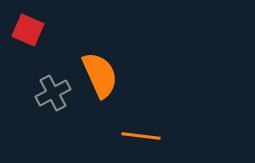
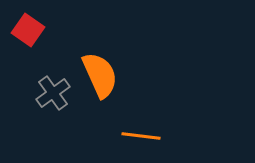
red square: rotated 12 degrees clockwise
gray cross: rotated 8 degrees counterclockwise
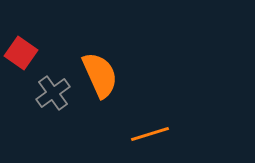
red square: moved 7 px left, 23 px down
orange line: moved 9 px right, 2 px up; rotated 24 degrees counterclockwise
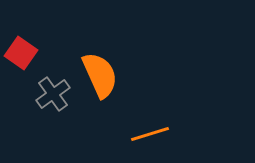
gray cross: moved 1 px down
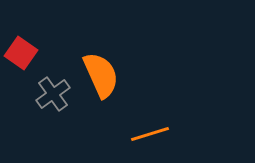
orange semicircle: moved 1 px right
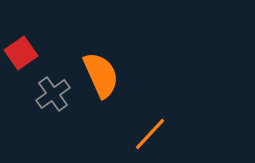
red square: rotated 20 degrees clockwise
orange line: rotated 30 degrees counterclockwise
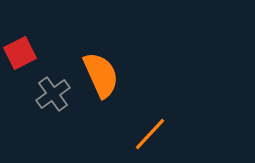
red square: moved 1 px left; rotated 8 degrees clockwise
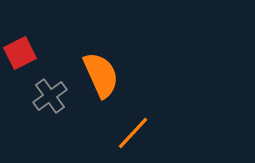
gray cross: moved 3 px left, 2 px down
orange line: moved 17 px left, 1 px up
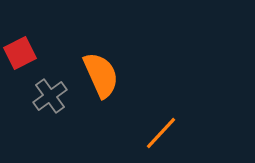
orange line: moved 28 px right
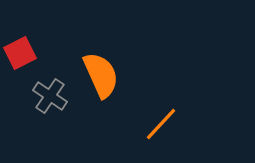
gray cross: rotated 20 degrees counterclockwise
orange line: moved 9 px up
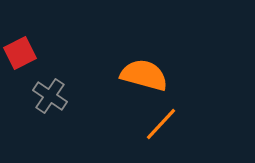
orange semicircle: moved 43 px right; rotated 51 degrees counterclockwise
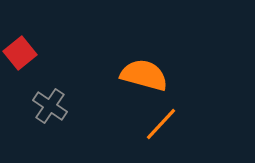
red square: rotated 12 degrees counterclockwise
gray cross: moved 10 px down
